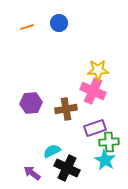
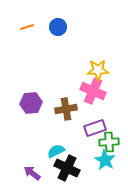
blue circle: moved 1 px left, 4 px down
cyan semicircle: moved 4 px right
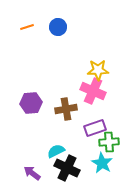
cyan star: moved 3 px left, 3 px down
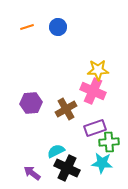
brown cross: rotated 20 degrees counterclockwise
cyan star: rotated 25 degrees counterclockwise
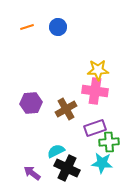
pink cross: moved 2 px right; rotated 15 degrees counterclockwise
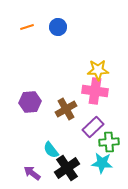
purple hexagon: moved 1 px left, 1 px up
purple rectangle: moved 2 px left, 1 px up; rotated 25 degrees counterclockwise
cyan semicircle: moved 5 px left, 1 px up; rotated 102 degrees counterclockwise
black cross: rotated 30 degrees clockwise
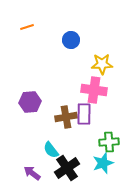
blue circle: moved 13 px right, 13 px down
yellow star: moved 4 px right, 6 px up
pink cross: moved 1 px left, 1 px up
brown cross: moved 8 px down; rotated 20 degrees clockwise
purple rectangle: moved 9 px left, 13 px up; rotated 45 degrees counterclockwise
cyan star: moved 1 px right; rotated 25 degrees counterclockwise
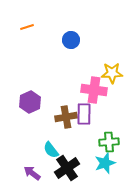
yellow star: moved 10 px right, 9 px down
purple hexagon: rotated 20 degrees counterclockwise
cyan star: moved 2 px right
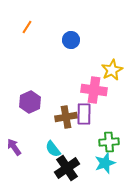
orange line: rotated 40 degrees counterclockwise
yellow star: moved 3 px up; rotated 25 degrees counterclockwise
cyan semicircle: moved 2 px right, 1 px up
purple arrow: moved 18 px left, 26 px up; rotated 18 degrees clockwise
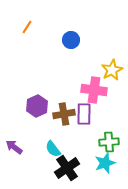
purple hexagon: moved 7 px right, 4 px down
brown cross: moved 2 px left, 3 px up
purple arrow: rotated 18 degrees counterclockwise
